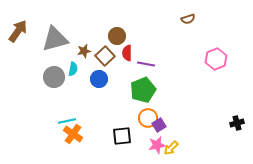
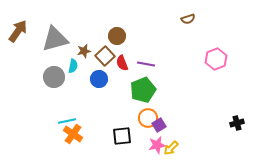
red semicircle: moved 5 px left, 10 px down; rotated 21 degrees counterclockwise
cyan semicircle: moved 3 px up
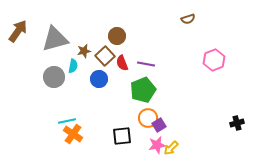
pink hexagon: moved 2 px left, 1 px down
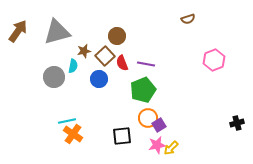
gray triangle: moved 2 px right, 7 px up
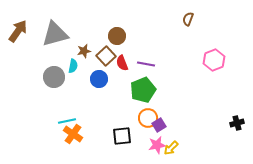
brown semicircle: rotated 128 degrees clockwise
gray triangle: moved 2 px left, 2 px down
brown square: moved 1 px right
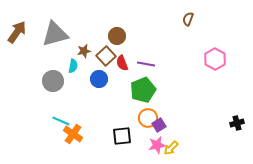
brown arrow: moved 1 px left, 1 px down
pink hexagon: moved 1 px right, 1 px up; rotated 10 degrees counterclockwise
gray circle: moved 1 px left, 4 px down
cyan line: moved 6 px left; rotated 36 degrees clockwise
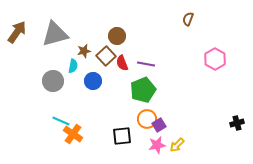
blue circle: moved 6 px left, 2 px down
orange circle: moved 1 px left, 1 px down
yellow arrow: moved 6 px right, 3 px up
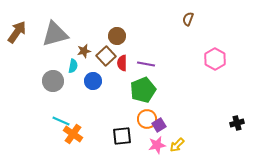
red semicircle: rotated 21 degrees clockwise
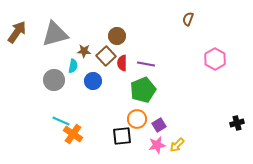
brown star: rotated 16 degrees clockwise
gray circle: moved 1 px right, 1 px up
orange circle: moved 10 px left
